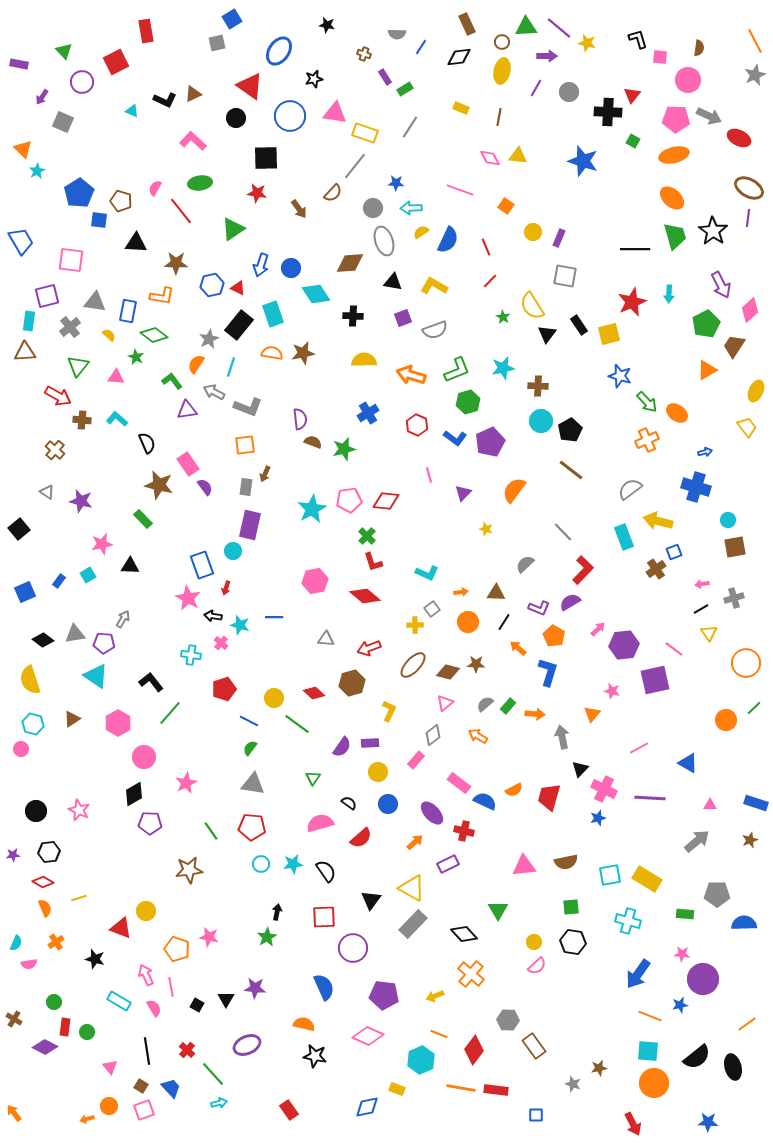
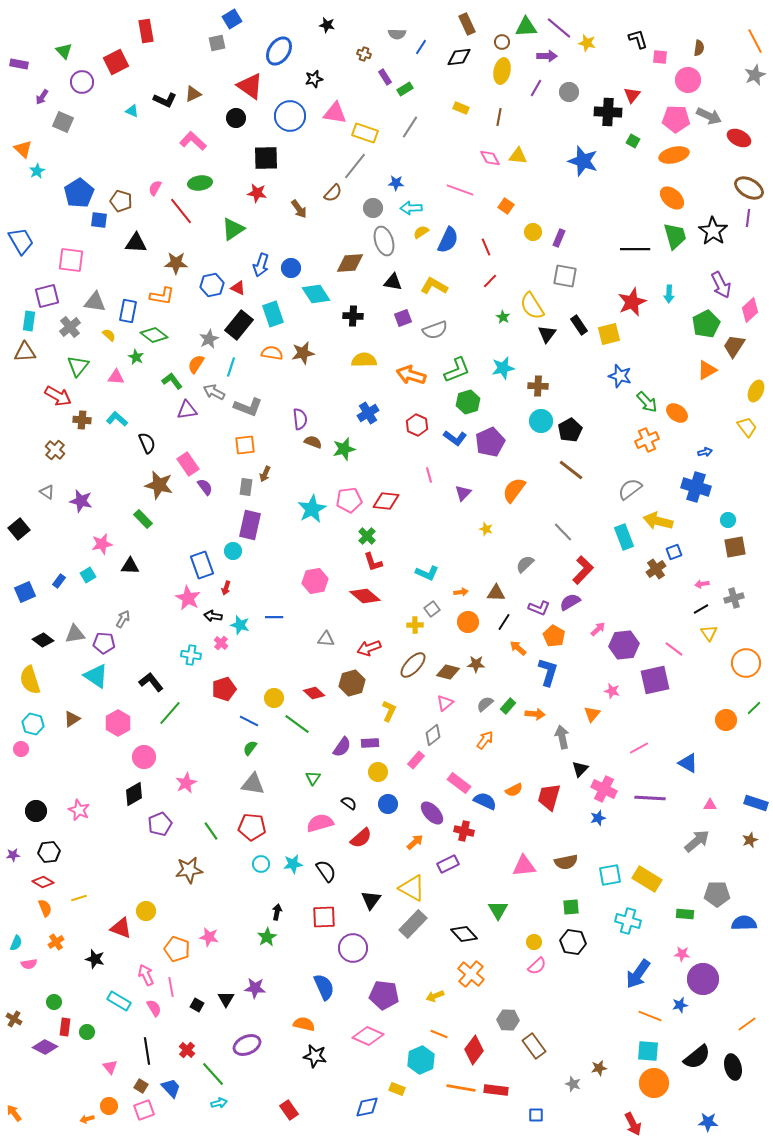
orange arrow at (478, 736): moved 7 px right, 4 px down; rotated 96 degrees clockwise
purple pentagon at (150, 823): moved 10 px right, 1 px down; rotated 25 degrees counterclockwise
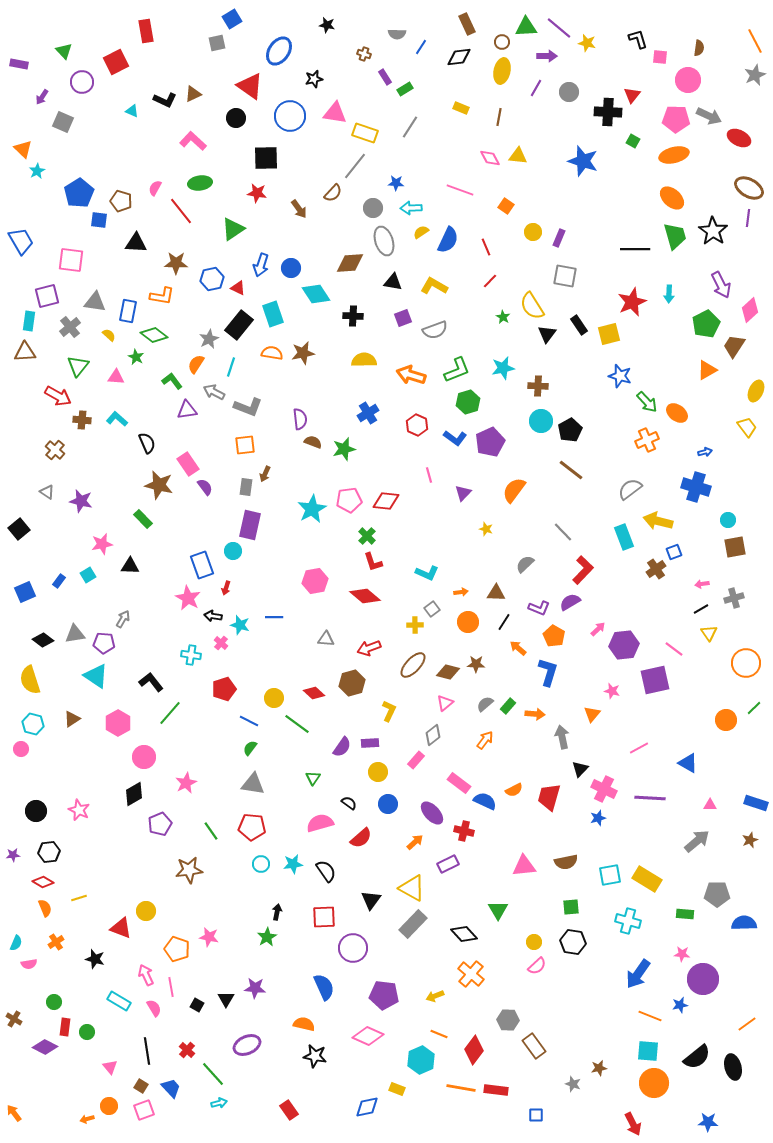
blue hexagon at (212, 285): moved 6 px up
